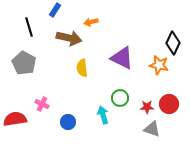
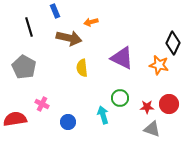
blue rectangle: moved 1 px down; rotated 56 degrees counterclockwise
gray pentagon: moved 4 px down
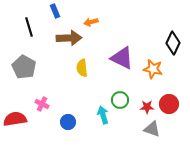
brown arrow: rotated 15 degrees counterclockwise
orange star: moved 6 px left, 4 px down
green circle: moved 2 px down
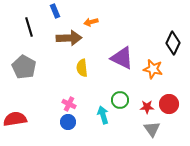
pink cross: moved 27 px right
gray triangle: rotated 36 degrees clockwise
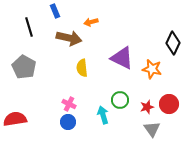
brown arrow: rotated 15 degrees clockwise
orange star: moved 1 px left
red star: rotated 16 degrees counterclockwise
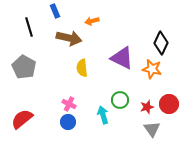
orange arrow: moved 1 px right, 1 px up
black diamond: moved 12 px left
red semicircle: moved 7 px right; rotated 30 degrees counterclockwise
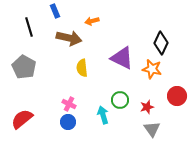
red circle: moved 8 px right, 8 px up
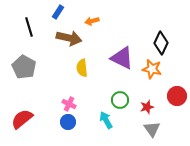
blue rectangle: moved 3 px right, 1 px down; rotated 56 degrees clockwise
cyan arrow: moved 3 px right, 5 px down; rotated 12 degrees counterclockwise
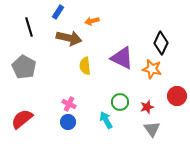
yellow semicircle: moved 3 px right, 2 px up
green circle: moved 2 px down
